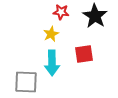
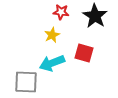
yellow star: moved 1 px right, 1 px down
red square: moved 1 px up; rotated 24 degrees clockwise
cyan arrow: rotated 70 degrees clockwise
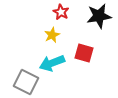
red star: rotated 21 degrees clockwise
black star: moved 4 px right; rotated 30 degrees clockwise
gray square: rotated 25 degrees clockwise
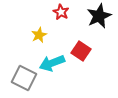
black star: rotated 15 degrees counterclockwise
yellow star: moved 13 px left
red square: moved 3 px left, 2 px up; rotated 18 degrees clockwise
gray square: moved 2 px left, 4 px up
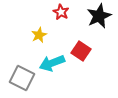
gray square: moved 2 px left
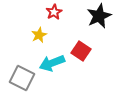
red star: moved 7 px left; rotated 14 degrees clockwise
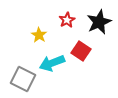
red star: moved 13 px right, 8 px down
black star: moved 6 px down
yellow star: rotated 14 degrees counterclockwise
gray square: moved 1 px right, 1 px down
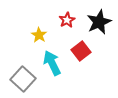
red square: rotated 18 degrees clockwise
cyan arrow: rotated 85 degrees clockwise
gray square: rotated 15 degrees clockwise
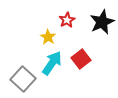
black star: moved 3 px right
yellow star: moved 9 px right, 2 px down
red square: moved 8 px down
cyan arrow: rotated 60 degrees clockwise
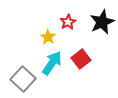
red star: moved 1 px right, 2 px down
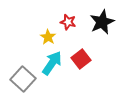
red star: rotated 28 degrees counterclockwise
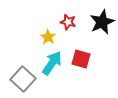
red square: rotated 36 degrees counterclockwise
